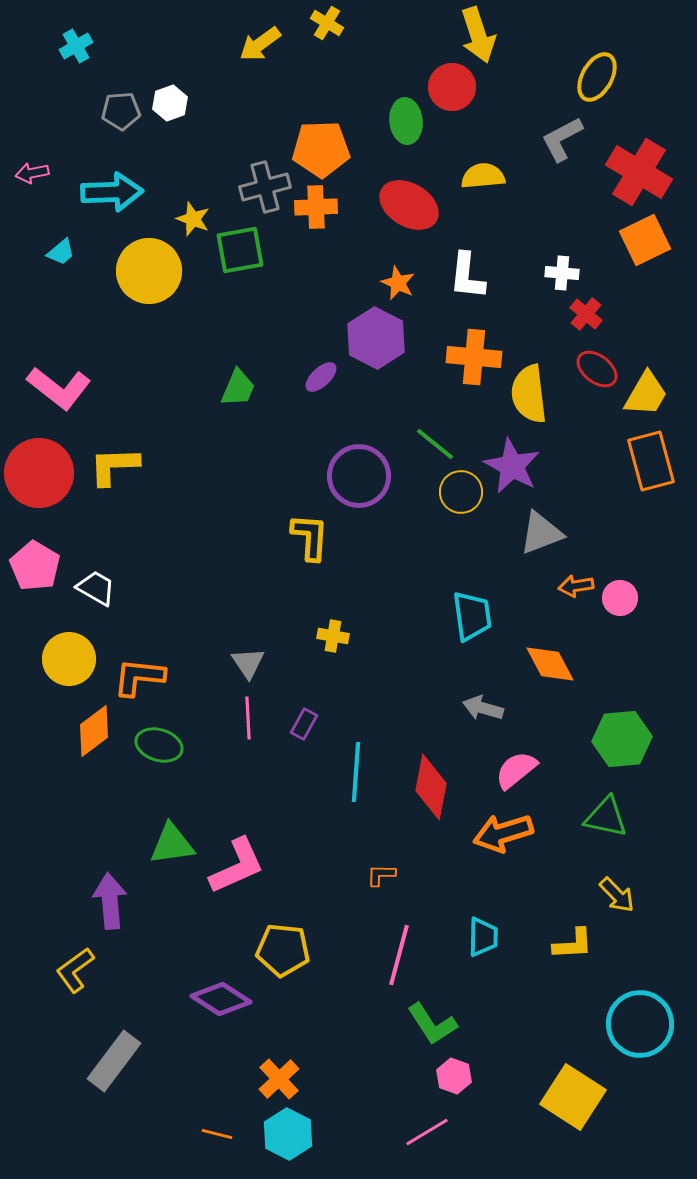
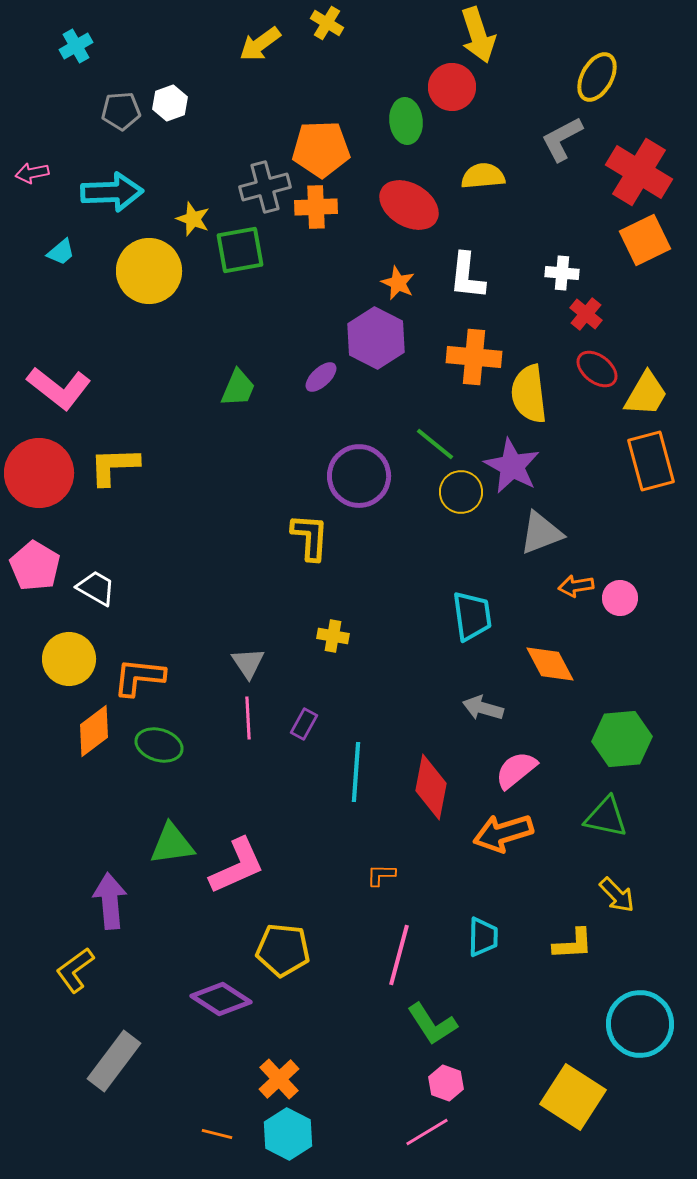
pink hexagon at (454, 1076): moved 8 px left, 7 px down
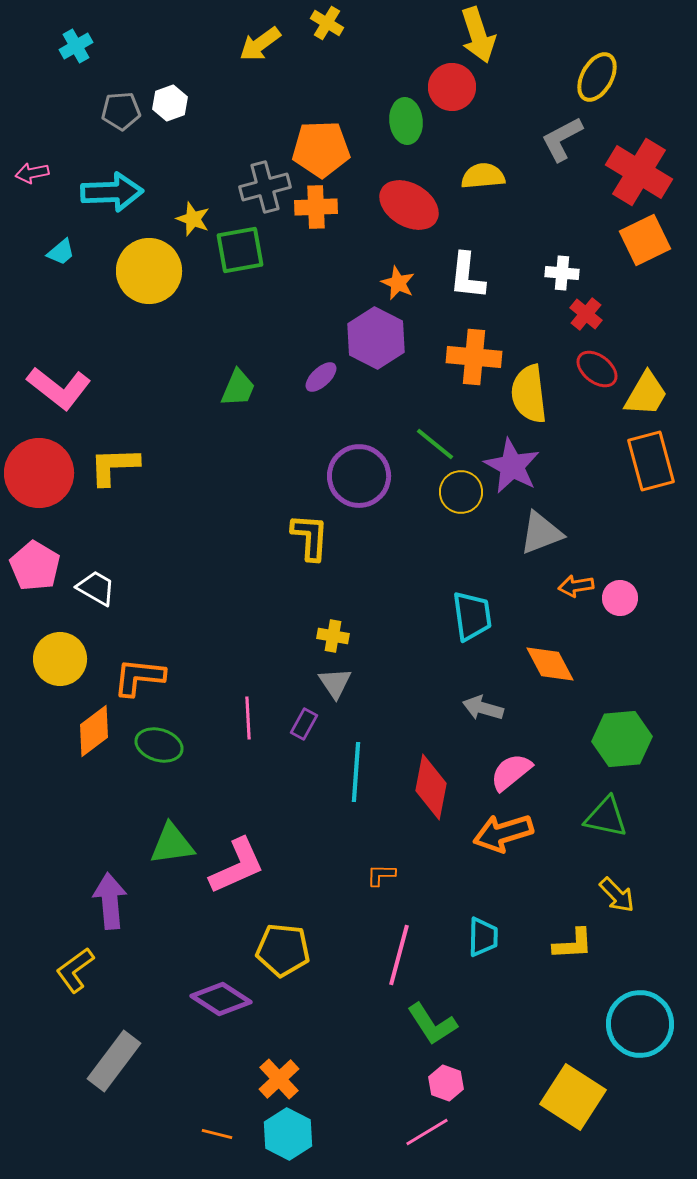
yellow circle at (69, 659): moved 9 px left
gray triangle at (248, 663): moved 87 px right, 20 px down
pink semicircle at (516, 770): moved 5 px left, 2 px down
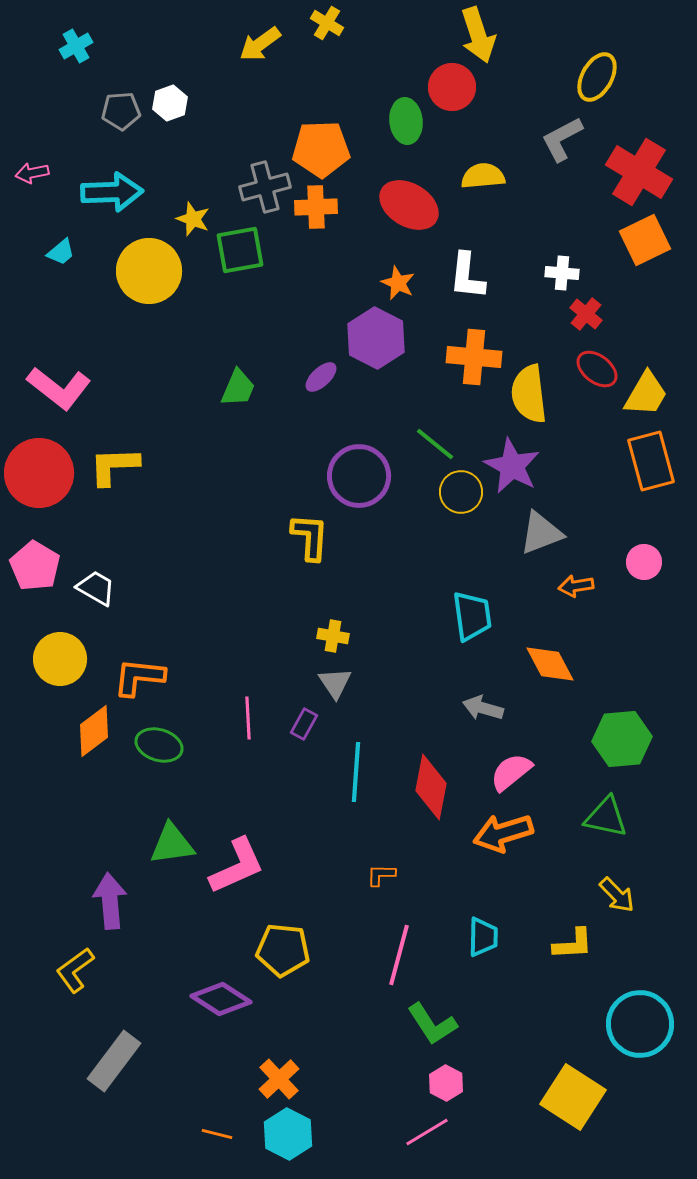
pink circle at (620, 598): moved 24 px right, 36 px up
pink hexagon at (446, 1083): rotated 8 degrees clockwise
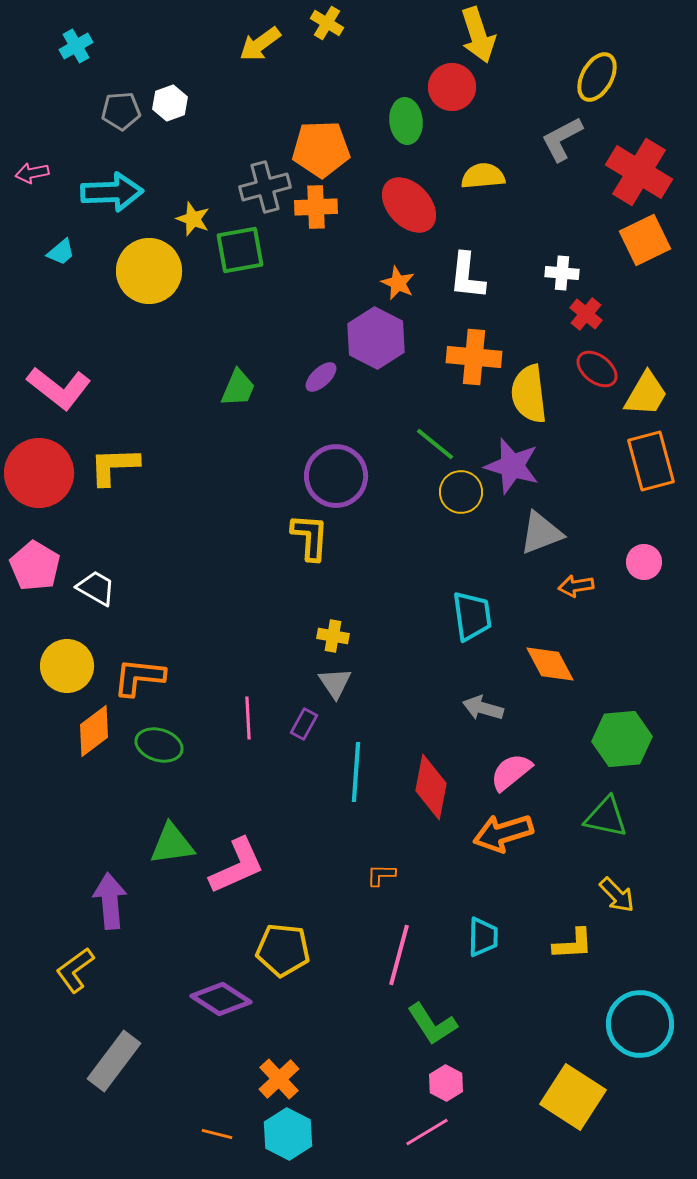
red ellipse at (409, 205): rotated 16 degrees clockwise
purple star at (512, 466): rotated 12 degrees counterclockwise
purple circle at (359, 476): moved 23 px left
yellow circle at (60, 659): moved 7 px right, 7 px down
